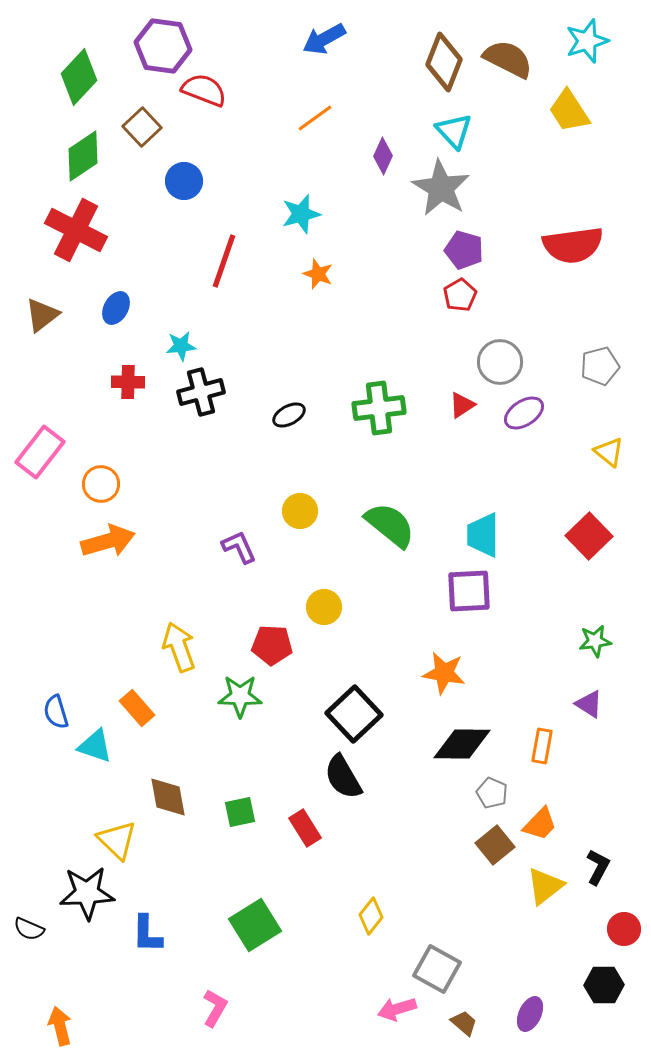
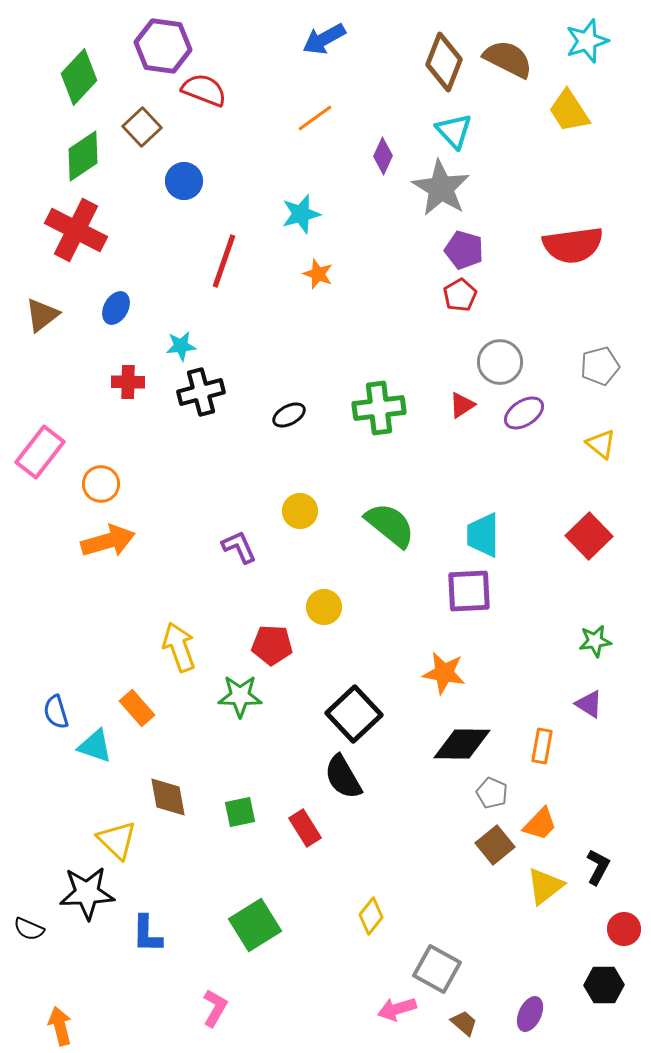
yellow triangle at (609, 452): moved 8 px left, 8 px up
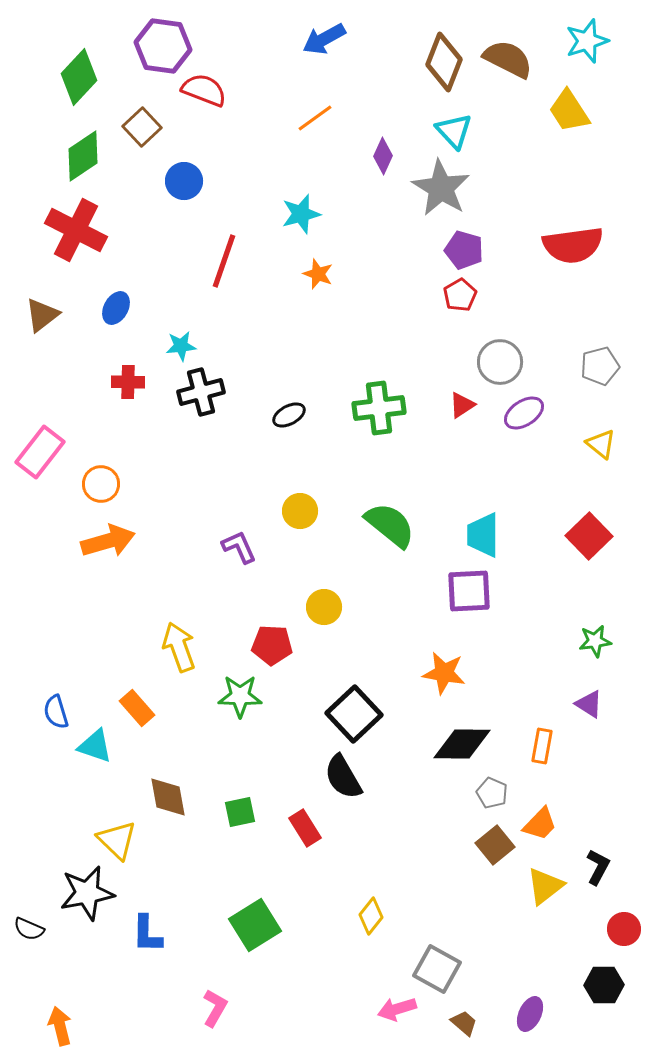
black star at (87, 893): rotated 8 degrees counterclockwise
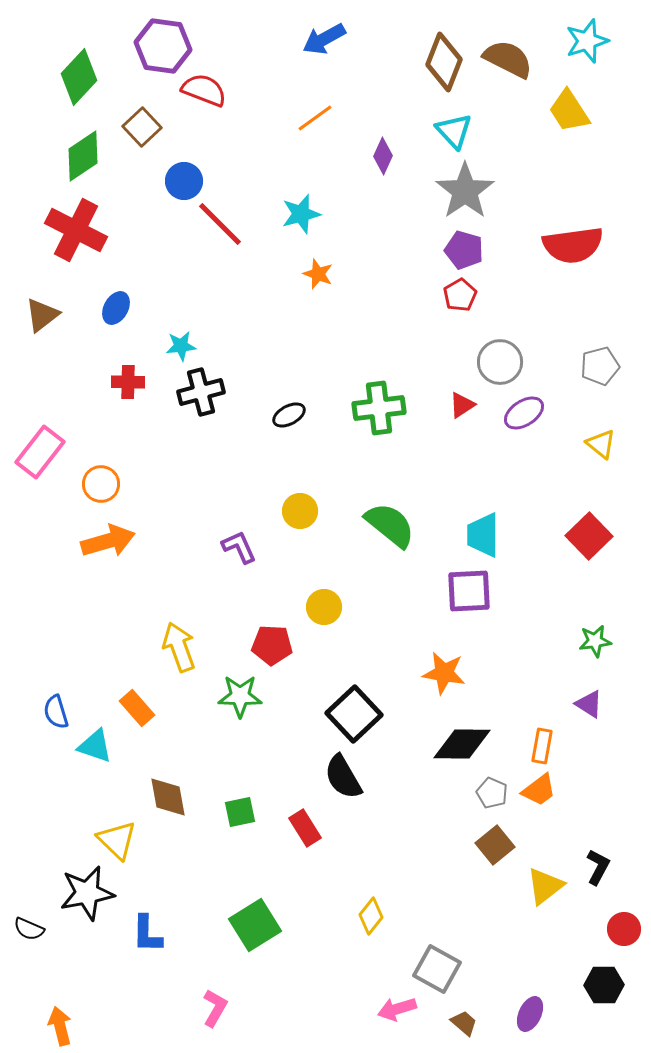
gray star at (441, 188): moved 24 px right, 3 px down; rotated 6 degrees clockwise
red line at (224, 261): moved 4 px left, 37 px up; rotated 64 degrees counterclockwise
orange trapezoid at (540, 824): moved 1 px left, 34 px up; rotated 9 degrees clockwise
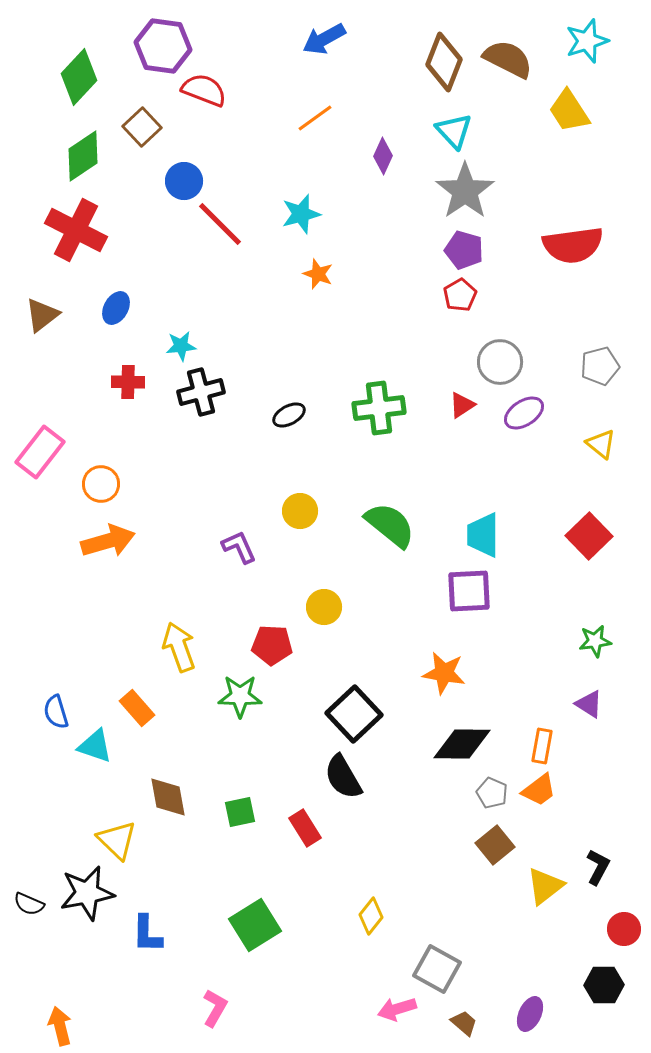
black semicircle at (29, 929): moved 25 px up
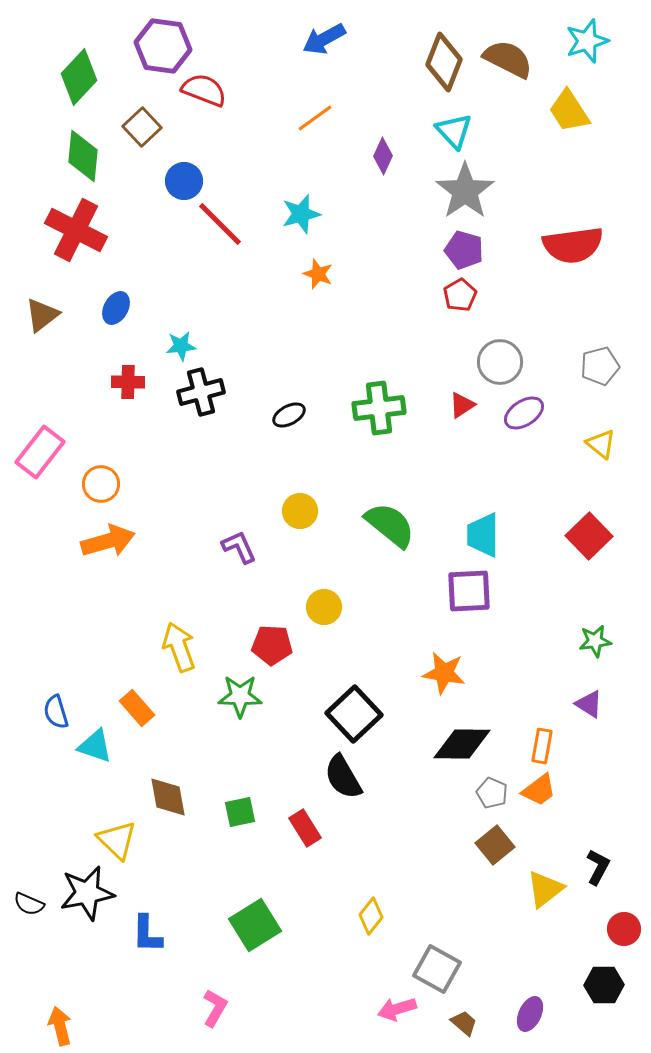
green diamond at (83, 156): rotated 50 degrees counterclockwise
yellow triangle at (545, 886): moved 3 px down
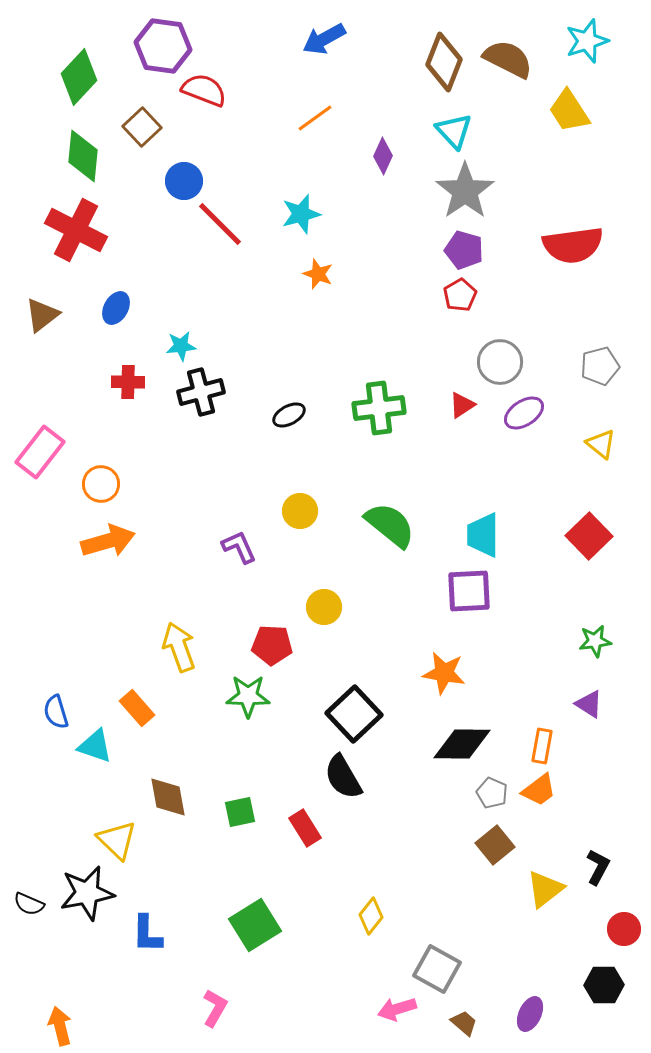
green star at (240, 696): moved 8 px right
